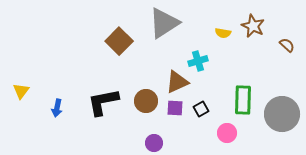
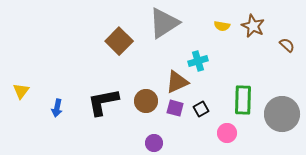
yellow semicircle: moved 1 px left, 7 px up
purple square: rotated 12 degrees clockwise
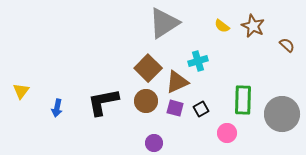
yellow semicircle: rotated 28 degrees clockwise
brown square: moved 29 px right, 27 px down
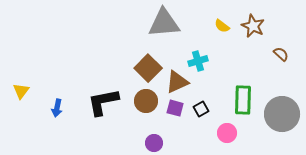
gray triangle: rotated 28 degrees clockwise
brown semicircle: moved 6 px left, 9 px down
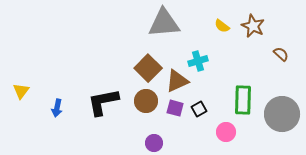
brown triangle: moved 1 px up
black square: moved 2 px left
pink circle: moved 1 px left, 1 px up
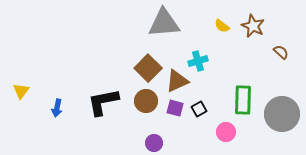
brown semicircle: moved 2 px up
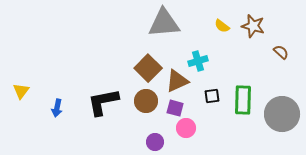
brown star: rotated 10 degrees counterclockwise
black square: moved 13 px right, 13 px up; rotated 21 degrees clockwise
pink circle: moved 40 px left, 4 px up
purple circle: moved 1 px right, 1 px up
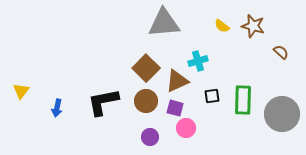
brown square: moved 2 px left
purple circle: moved 5 px left, 5 px up
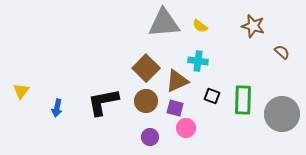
yellow semicircle: moved 22 px left
brown semicircle: moved 1 px right
cyan cross: rotated 24 degrees clockwise
black square: rotated 28 degrees clockwise
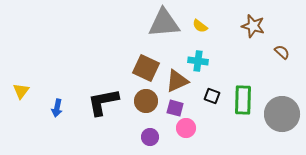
brown square: rotated 20 degrees counterclockwise
